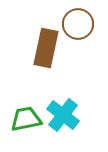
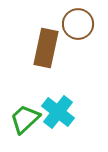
cyan cross: moved 5 px left, 3 px up
green trapezoid: moved 1 px left; rotated 32 degrees counterclockwise
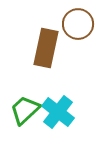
green trapezoid: moved 9 px up
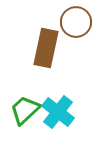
brown circle: moved 2 px left, 2 px up
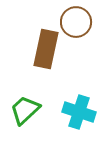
brown rectangle: moved 1 px down
cyan cross: moved 21 px right; rotated 20 degrees counterclockwise
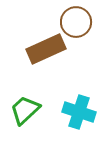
brown rectangle: rotated 54 degrees clockwise
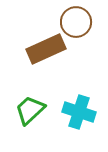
green trapezoid: moved 5 px right
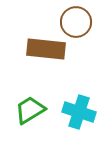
brown rectangle: rotated 30 degrees clockwise
green trapezoid: rotated 12 degrees clockwise
